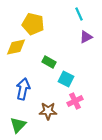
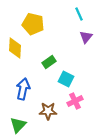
purple triangle: rotated 24 degrees counterclockwise
yellow diamond: moved 1 px left, 1 px down; rotated 75 degrees counterclockwise
green rectangle: rotated 64 degrees counterclockwise
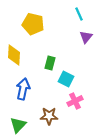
yellow diamond: moved 1 px left, 7 px down
green rectangle: moved 1 px right, 1 px down; rotated 40 degrees counterclockwise
brown star: moved 1 px right, 5 px down
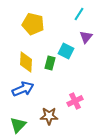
cyan line: rotated 56 degrees clockwise
yellow diamond: moved 12 px right, 7 px down
cyan square: moved 28 px up
blue arrow: rotated 55 degrees clockwise
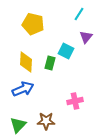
pink cross: rotated 14 degrees clockwise
brown star: moved 3 px left, 5 px down
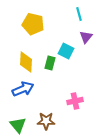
cyan line: rotated 48 degrees counterclockwise
green triangle: rotated 24 degrees counterclockwise
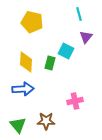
yellow pentagon: moved 1 px left, 2 px up
blue arrow: rotated 20 degrees clockwise
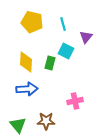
cyan line: moved 16 px left, 10 px down
blue arrow: moved 4 px right
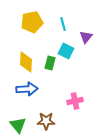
yellow pentagon: rotated 25 degrees counterclockwise
